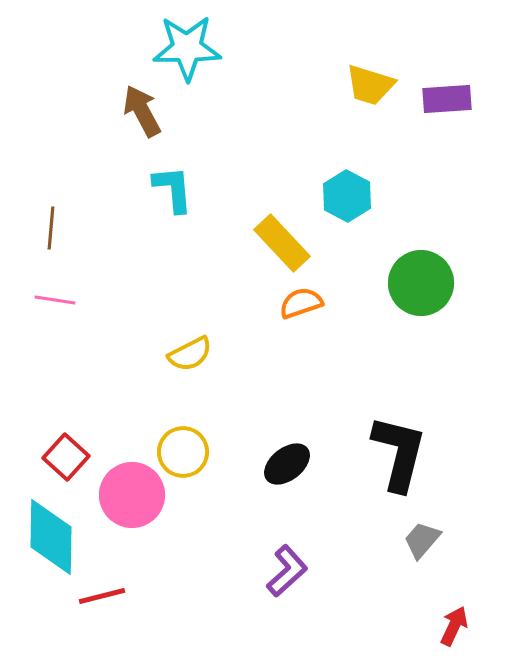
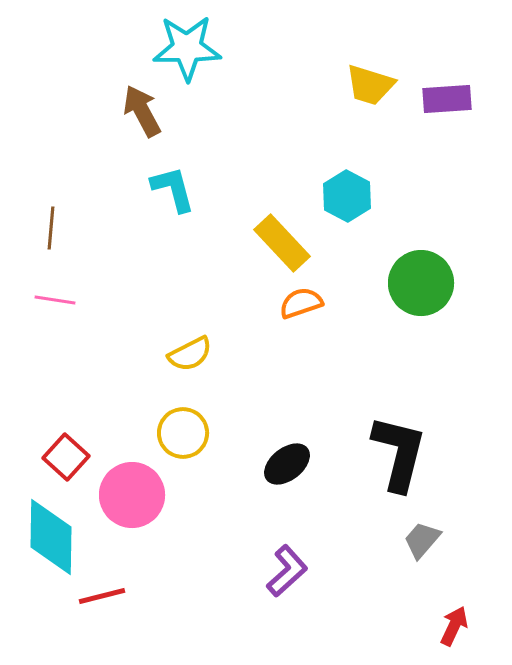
cyan L-shape: rotated 10 degrees counterclockwise
yellow circle: moved 19 px up
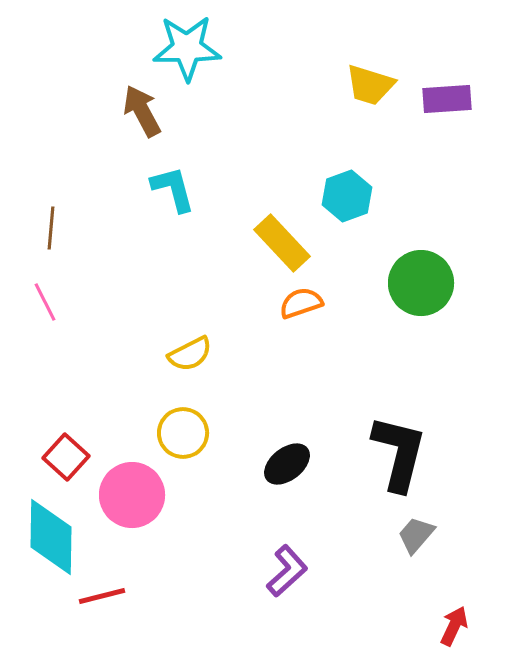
cyan hexagon: rotated 12 degrees clockwise
pink line: moved 10 px left, 2 px down; rotated 54 degrees clockwise
gray trapezoid: moved 6 px left, 5 px up
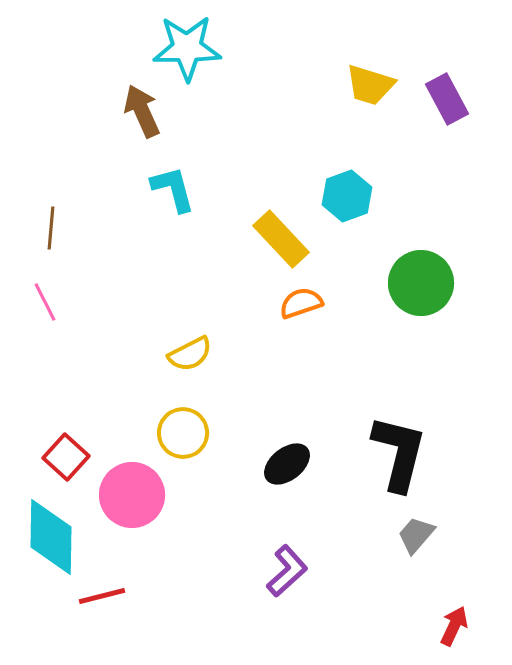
purple rectangle: rotated 66 degrees clockwise
brown arrow: rotated 4 degrees clockwise
yellow rectangle: moved 1 px left, 4 px up
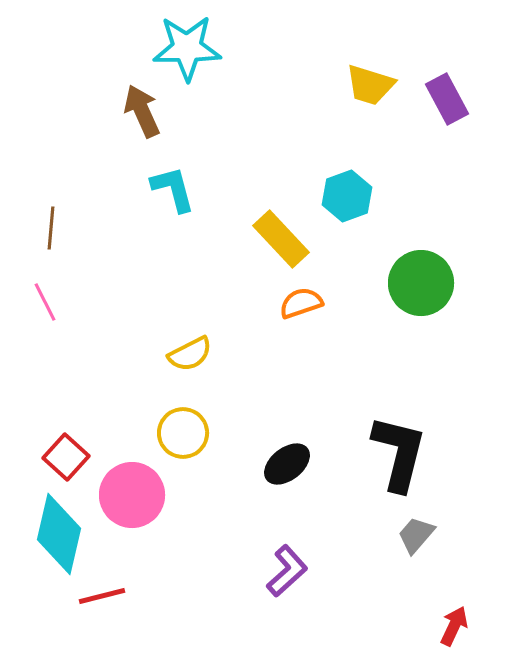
cyan diamond: moved 8 px right, 3 px up; rotated 12 degrees clockwise
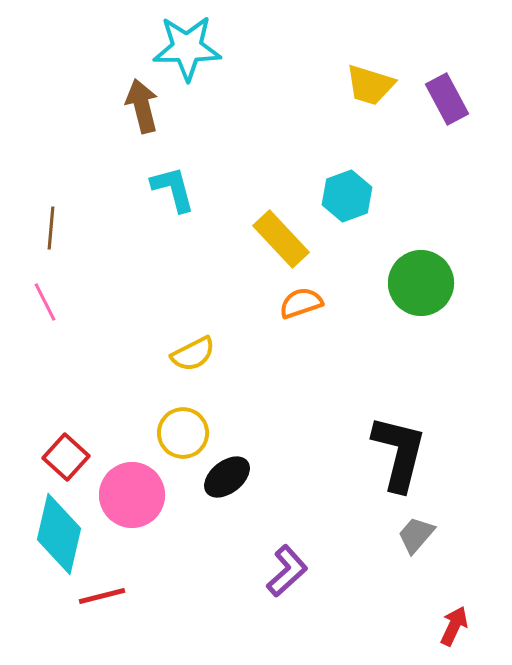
brown arrow: moved 5 px up; rotated 10 degrees clockwise
yellow semicircle: moved 3 px right
black ellipse: moved 60 px left, 13 px down
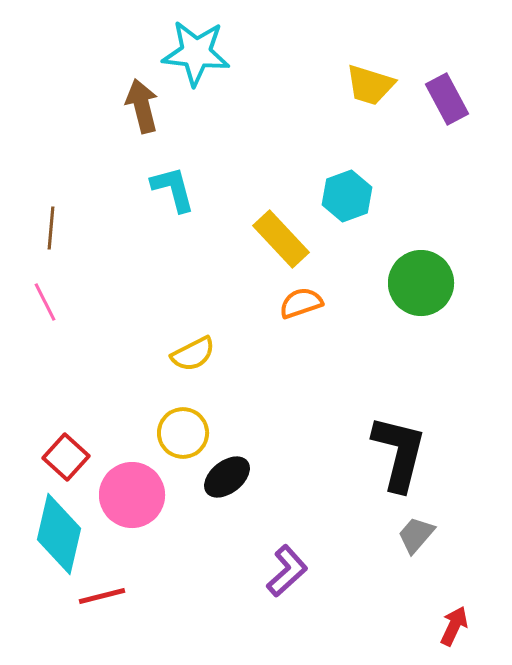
cyan star: moved 9 px right, 5 px down; rotated 6 degrees clockwise
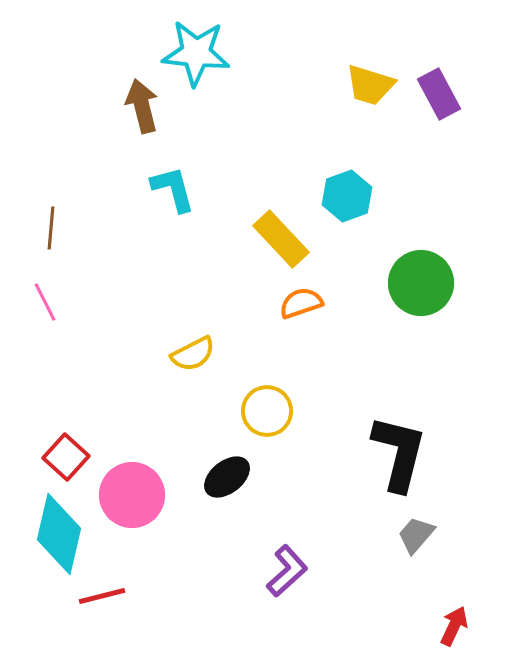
purple rectangle: moved 8 px left, 5 px up
yellow circle: moved 84 px right, 22 px up
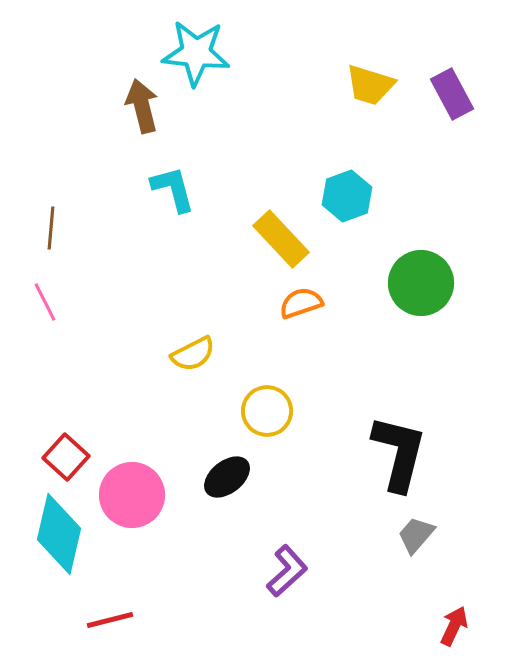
purple rectangle: moved 13 px right
red line: moved 8 px right, 24 px down
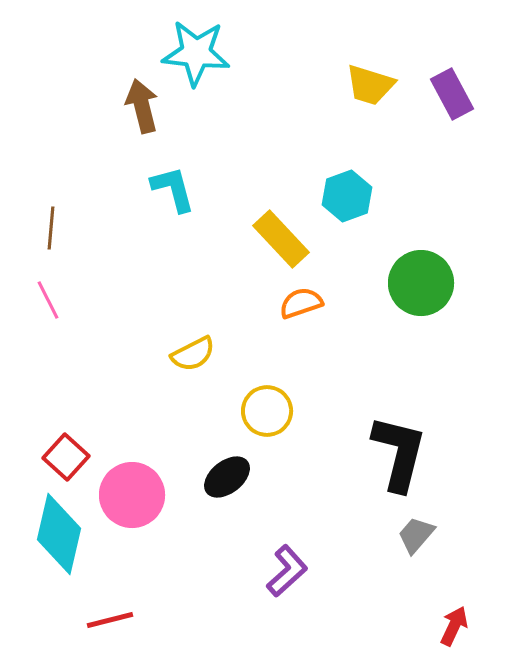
pink line: moved 3 px right, 2 px up
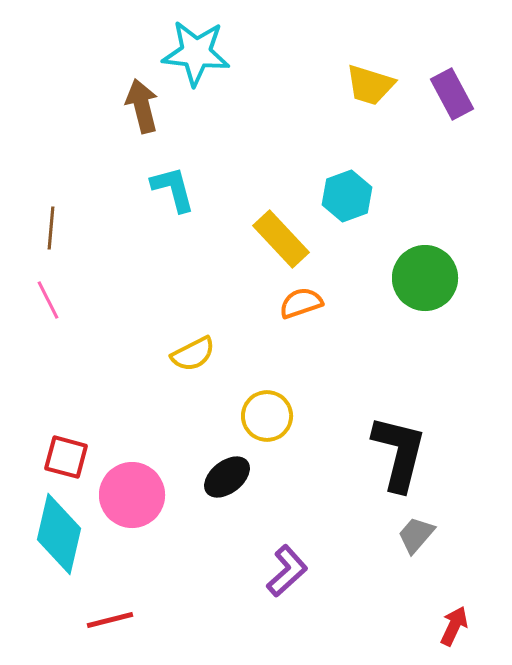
green circle: moved 4 px right, 5 px up
yellow circle: moved 5 px down
red square: rotated 27 degrees counterclockwise
